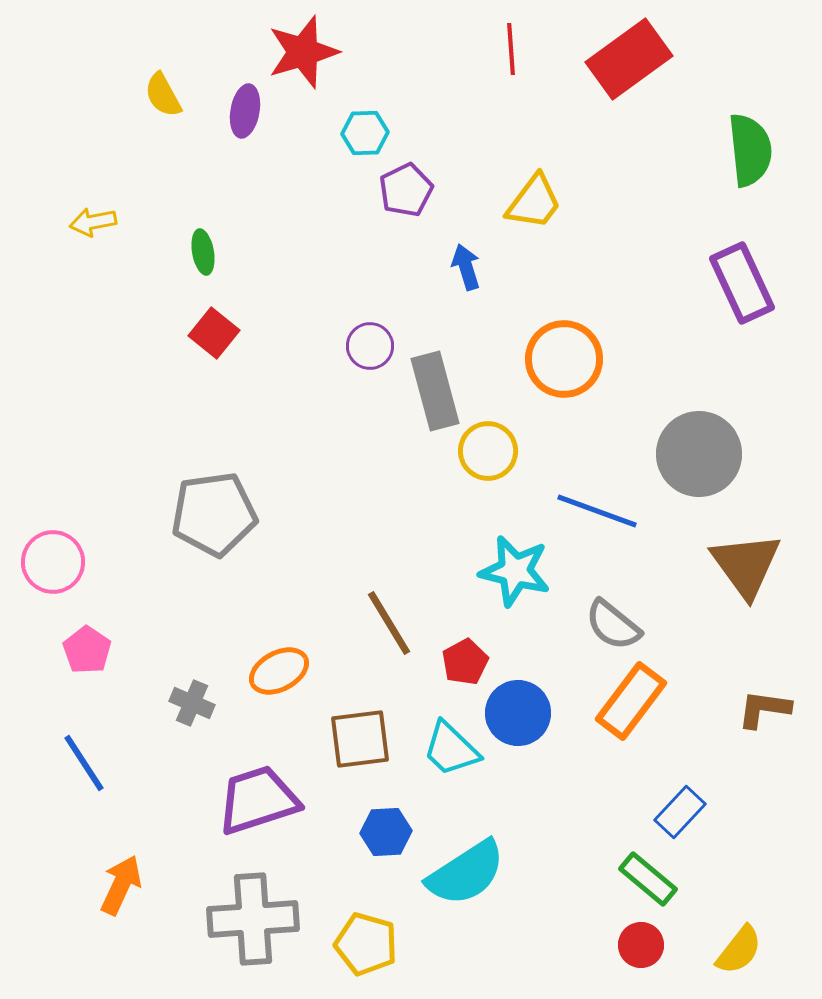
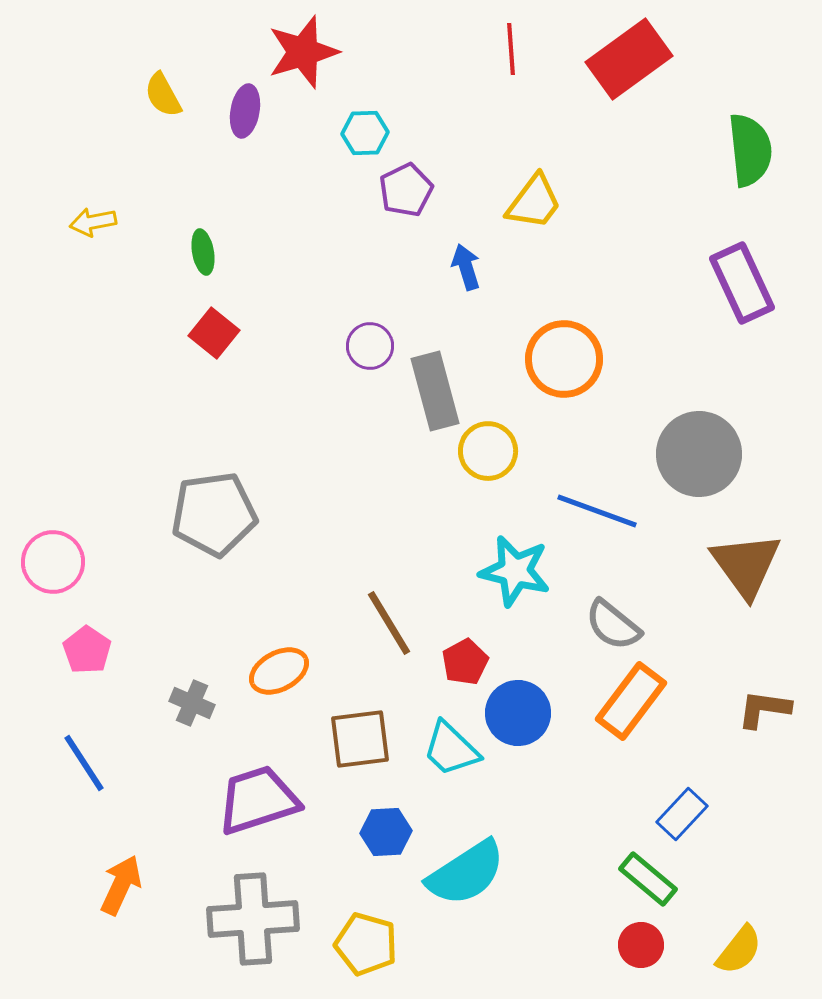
blue rectangle at (680, 812): moved 2 px right, 2 px down
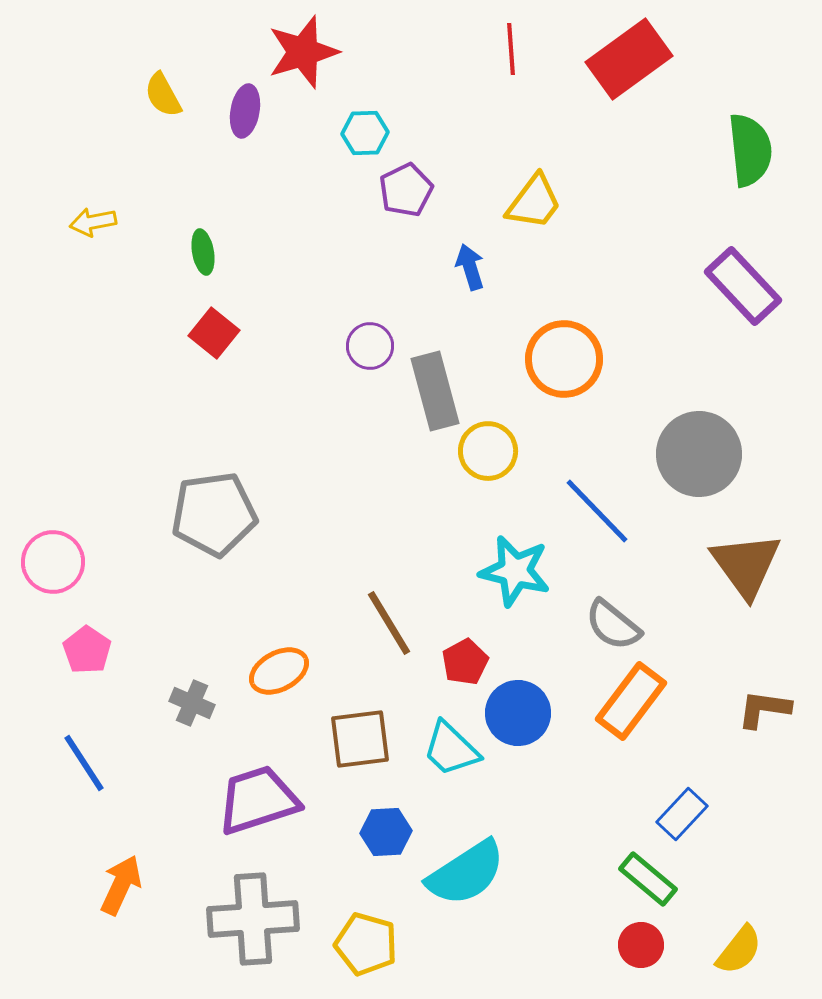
blue arrow at (466, 267): moved 4 px right
purple rectangle at (742, 283): moved 1 px right, 3 px down; rotated 18 degrees counterclockwise
blue line at (597, 511): rotated 26 degrees clockwise
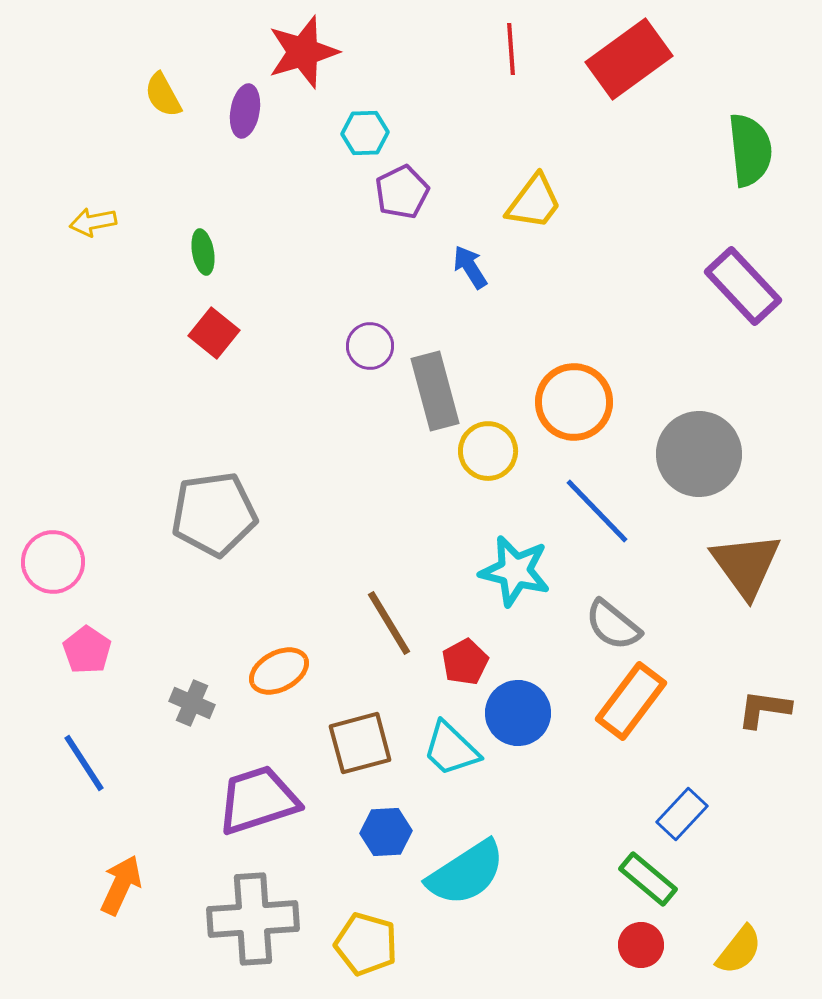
purple pentagon at (406, 190): moved 4 px left, 2 px down
blue arrow at (470, 267): rotated 15 degrees counterclockwise
orange circle at (564, 359): moved 10 px right, 43 px down
brown square at (360, 739): moved 4 px down; rotated 8 degrees counterclockwise
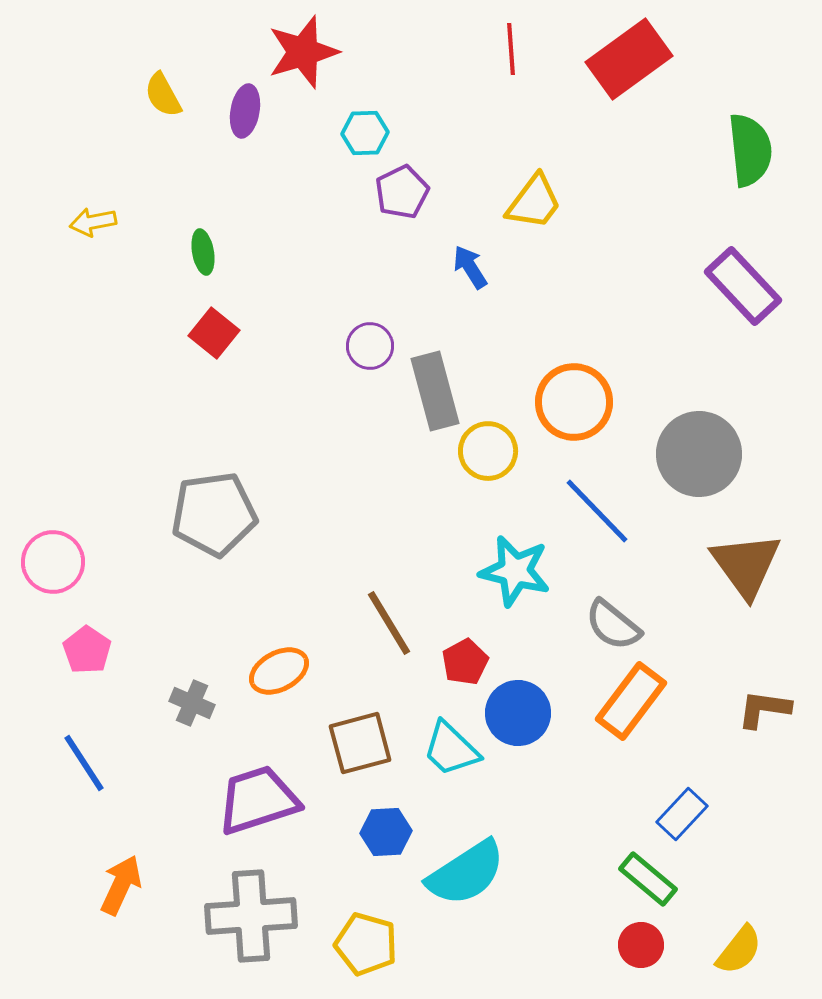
gray cross at (253, 919): moved 2 px left, 3 px up
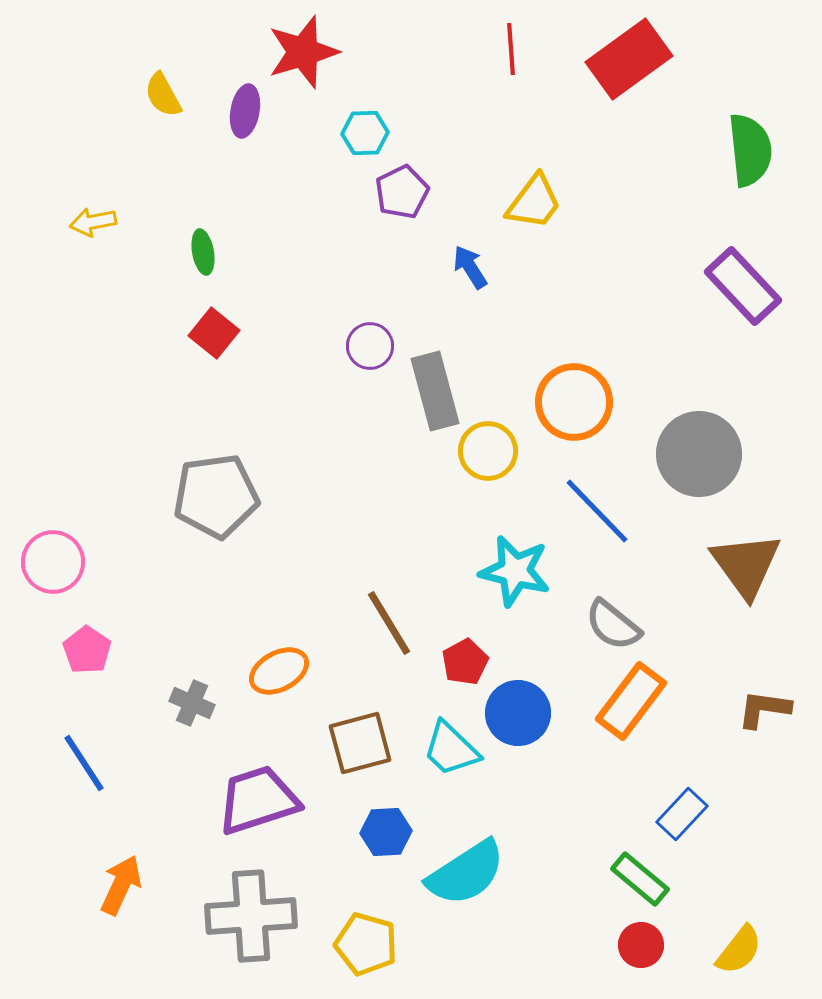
gray pentagon at (214, 514): moved 2 px right, 18 px up
green rectangle at (648, 879): moved 8 px left
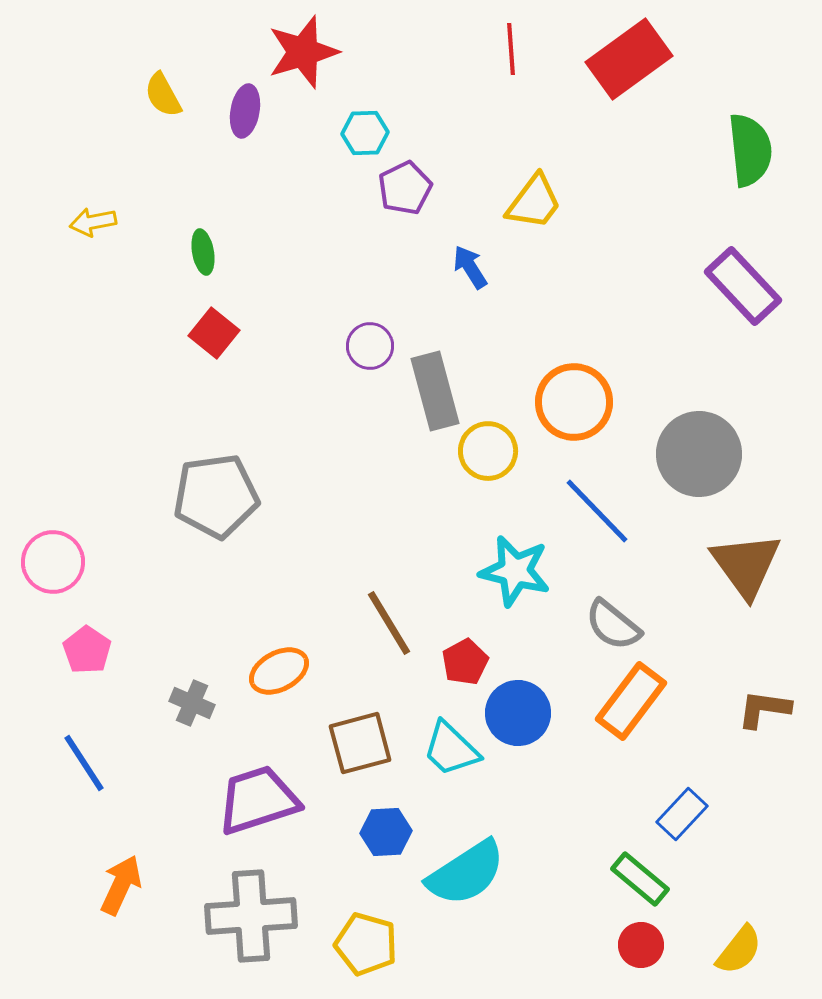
purple pentagon at (402, 192): moved 3 px right, 4 px up
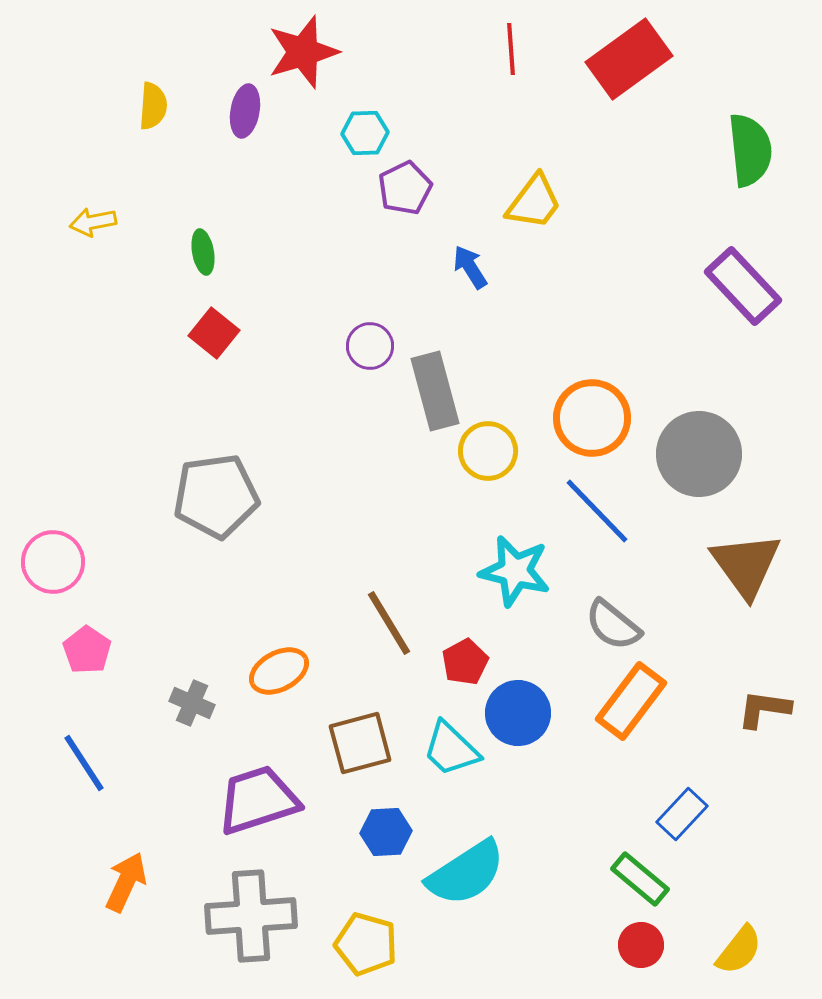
yellow semicircle at (163, 95): moved 10 px left, 11 px down; rotated 147 degrees counterclockwise
orange circle at (574, 402): moved 18 px right, 16 px down
orange arrow at (121, 885): moved 5 px right, 3 px up
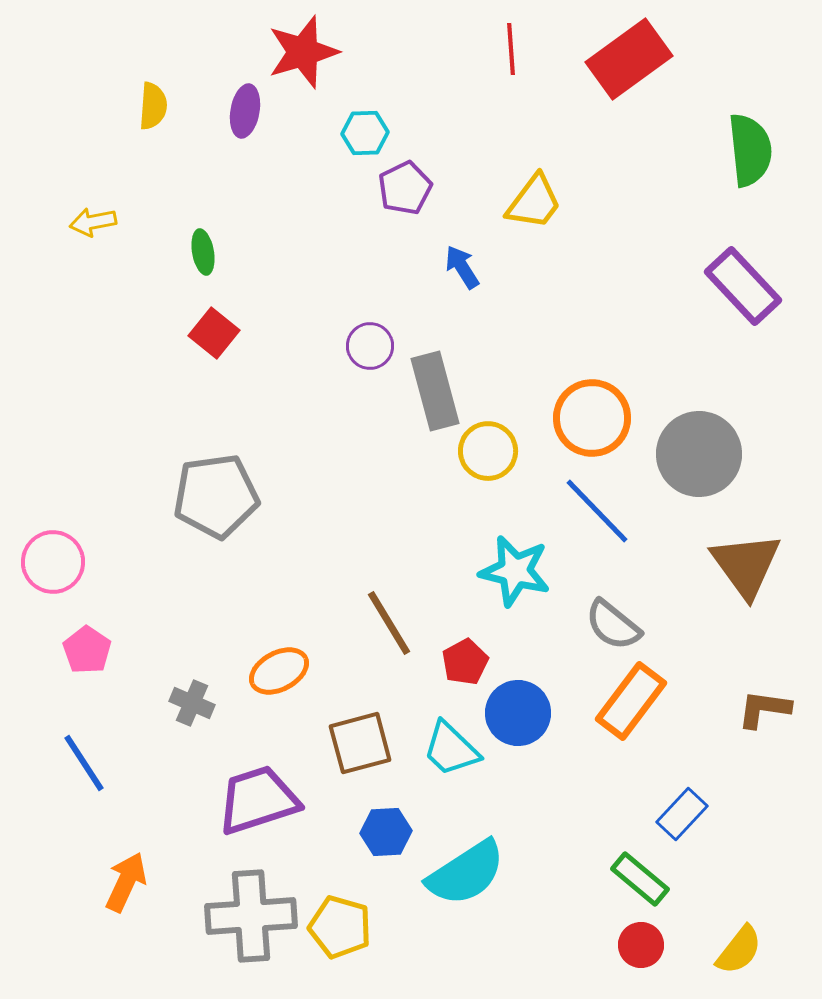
blue arrow at (470, 267): moved 8 px left
yellow pentagon at (366, 944): moved 26 px left, 17 px up
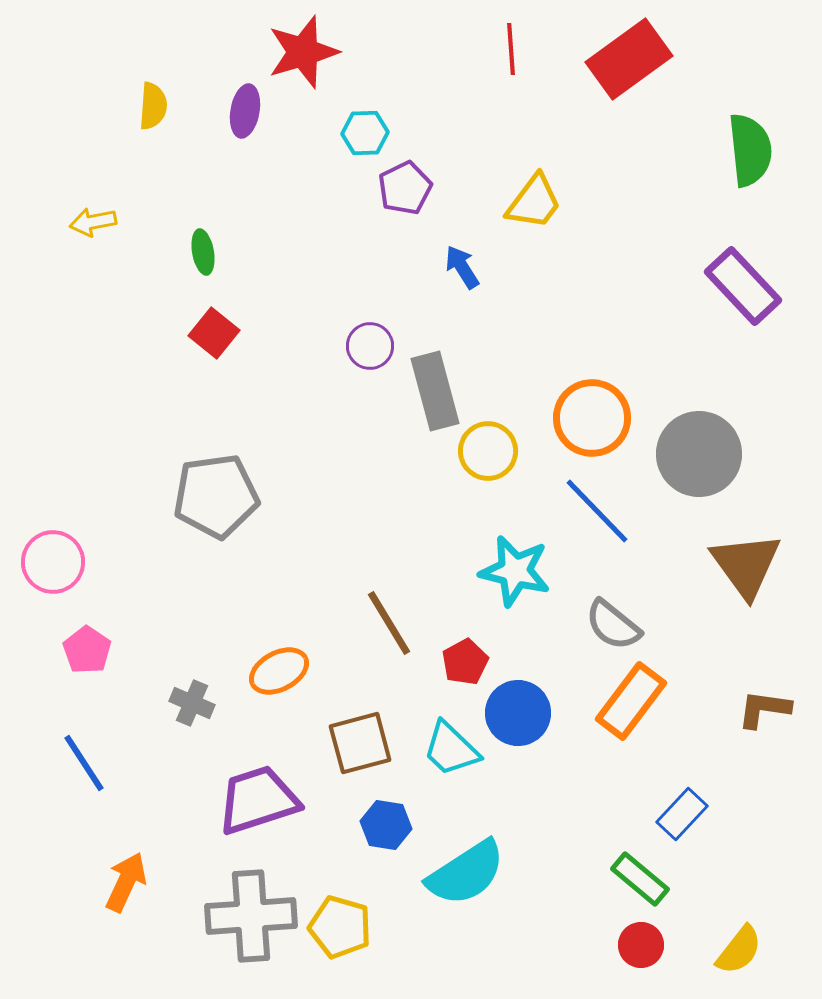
blue hexagon at (386, 832): moved 7 px up; rotated 12 degrees clockwise
